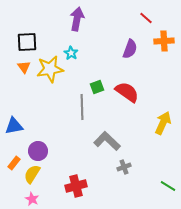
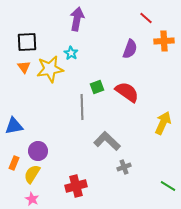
orange rectangle: rotated 16 degrees counterclockwise
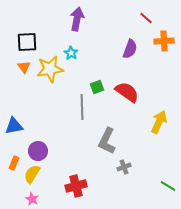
yellow arrow: moved 4 px left, 1 px up
gray L-shape: rotated 108 degrees counterclockwise
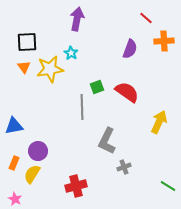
pink star: moved 17 px left
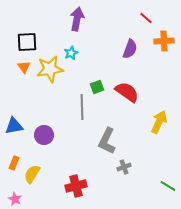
cyan star: rotated 16 degrees clockwise
purple circle: moved 6 px right, 16 px up
